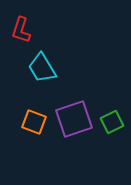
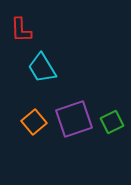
red L-shape: rotated 20 degrees counterclockwise
orange square: rotated 30 degrees clockwise
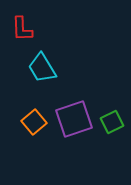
red L-shape: moved 1 px right, 1 px up
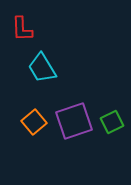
purple square: moved 2 px down
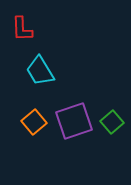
cyan trapezoid: moved 2 px left, 3 px down
green square: rotated 15 degrees counterclockwise
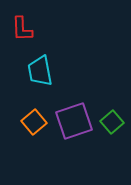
cyan trapezoid: rotated 20 degrees clockwise
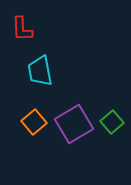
purple square: moved 3 px down; rotated 12 degrees counterclockwise
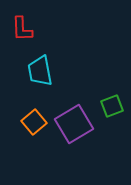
green square: moved 16 px up; rotated 20 degrees clockwise
